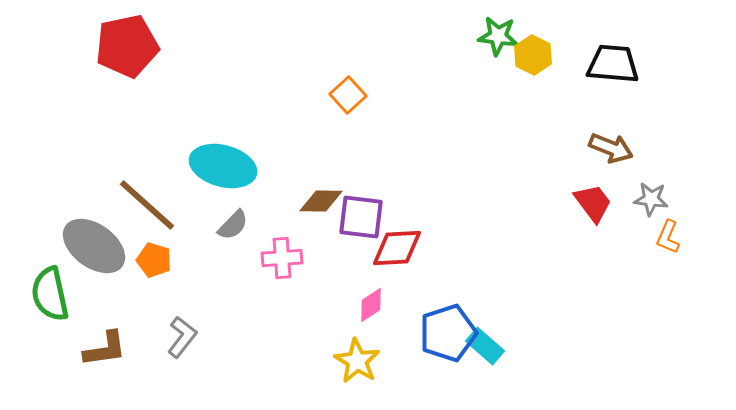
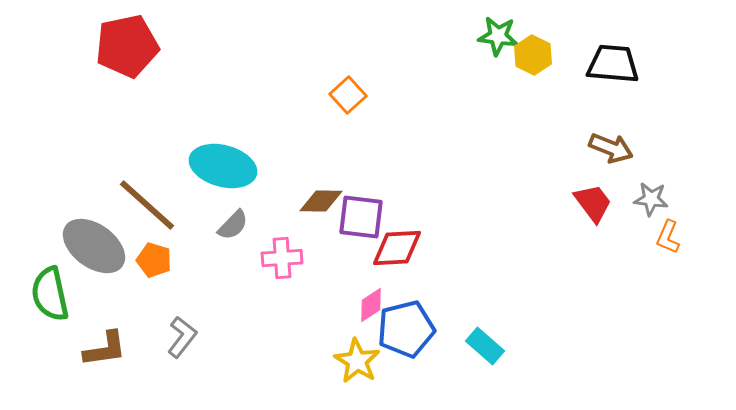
blue pentagon: moved 42 px left, 4 px up; rotated 4 degrees clockwise
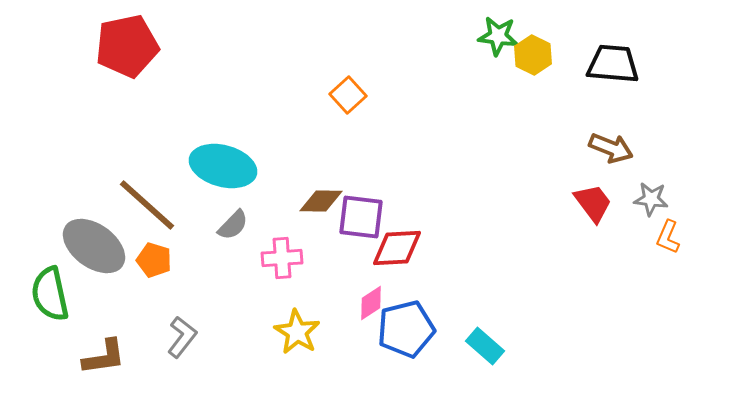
pink diamond: moved 2 px up
brown L-shape: moved 1 px left, 8 px down
yellow star: moved 60 px left, 29 px up
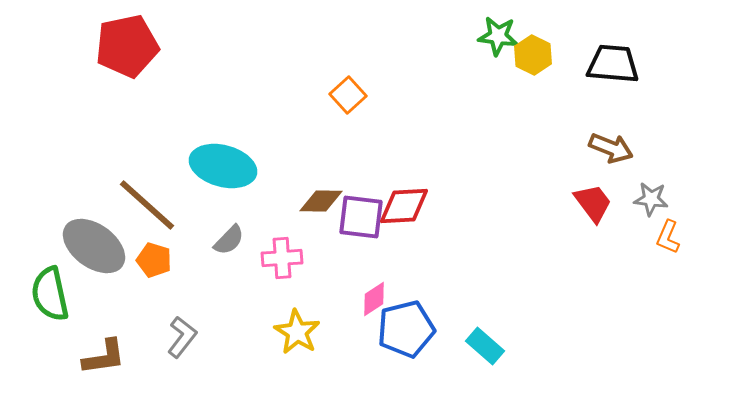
gray semicircle: moved 4 px left, 15 px down
red diamond: moved 7 px right, 42 px up
pink diamond: moved 3 px right, 4 px up
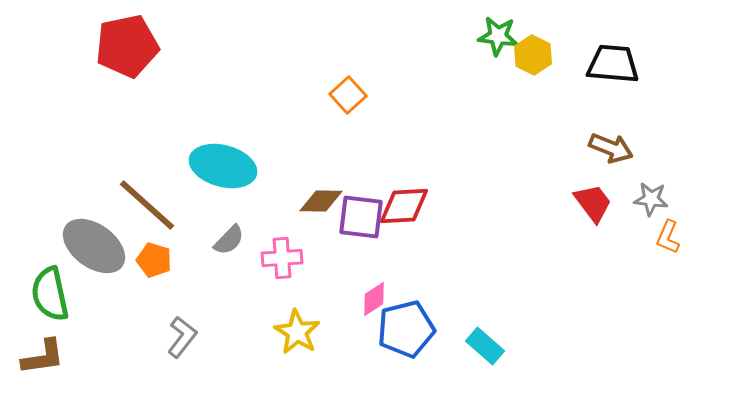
brown L-shape: moved 61 px left
